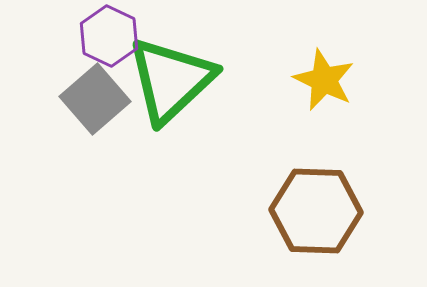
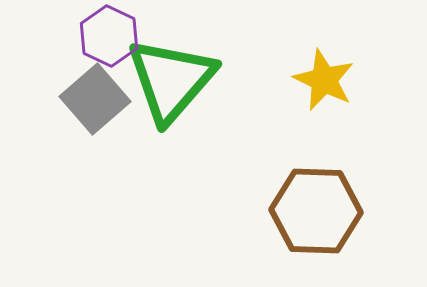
green triangle: rotated 6 degrees counterclockwise
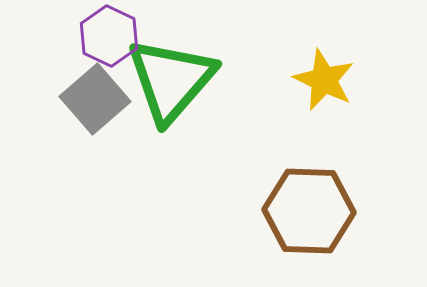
brown hexagon: moved 7 px left
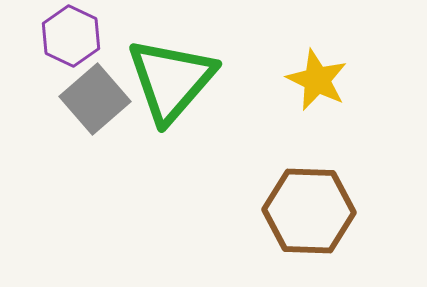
purple hexagon: moved 38 px left
yellow star: moved 7 px left
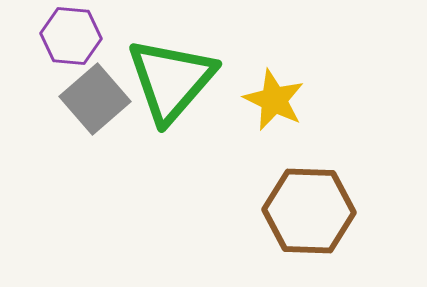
purple hexagon: rotated 20 degrees counterclockwise
yellow star: moved 43 px left, 20 px down
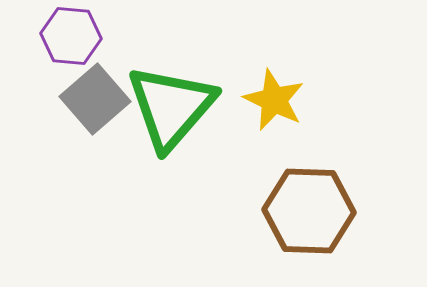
green triangle: moved 27 px down
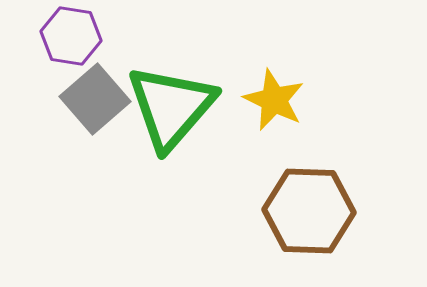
purple hexagon: rotated 4 degrees clockwise
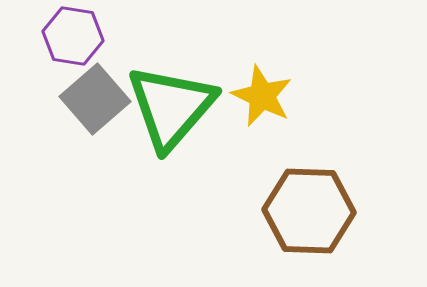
purple hexagon: moved 2 px right
yellow star: moved 12 px left, 4 px up
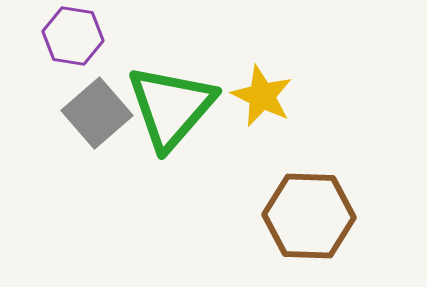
gray square: moved 2 px right, 14 px down
brown hexagon: moved 5 px down
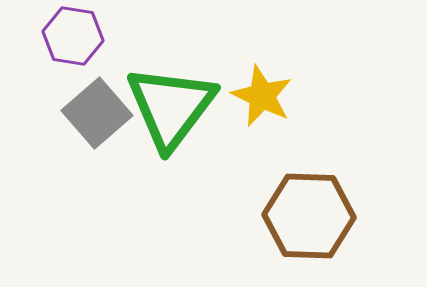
green triangle: rotated 4 degrees counterclockwise
